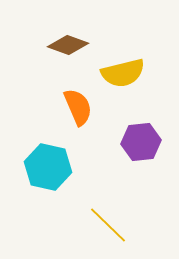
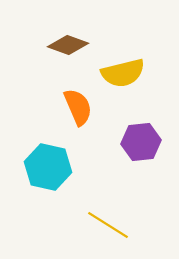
yellow line: rotated 12 degrees counterclockwise
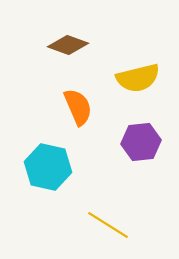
yellow semicircle: moved 15 px right, 5 px down
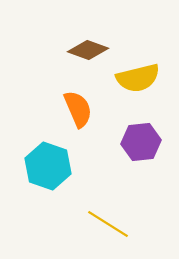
brown diamond: moved 20 px right, 5 px down
orange semicircle: moved 2 px down
cyan hexagon: moved 1 px up; rotated 6 degrees clockwise
yellow line: moved 1 px up
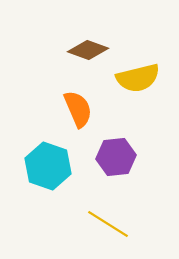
purple hexagon: moved 25 px left, 15 px down
